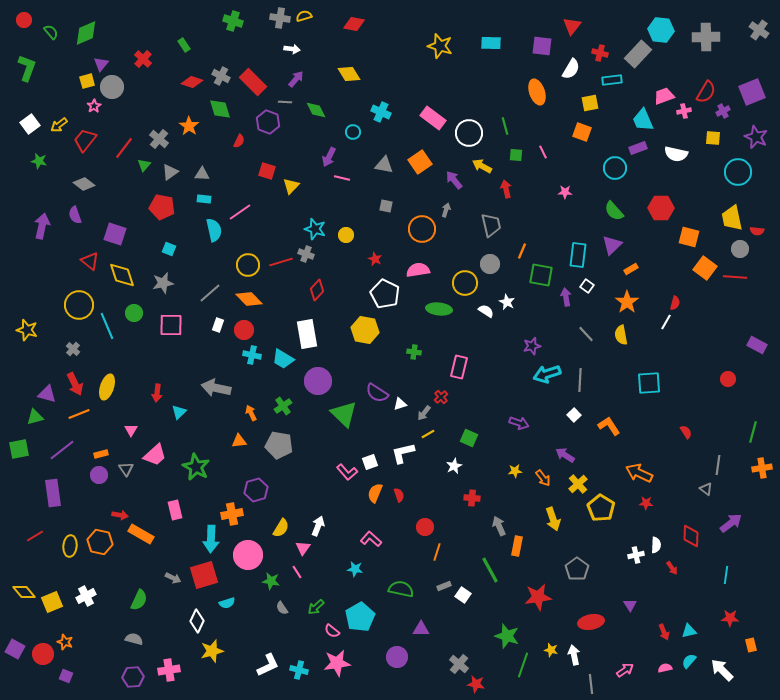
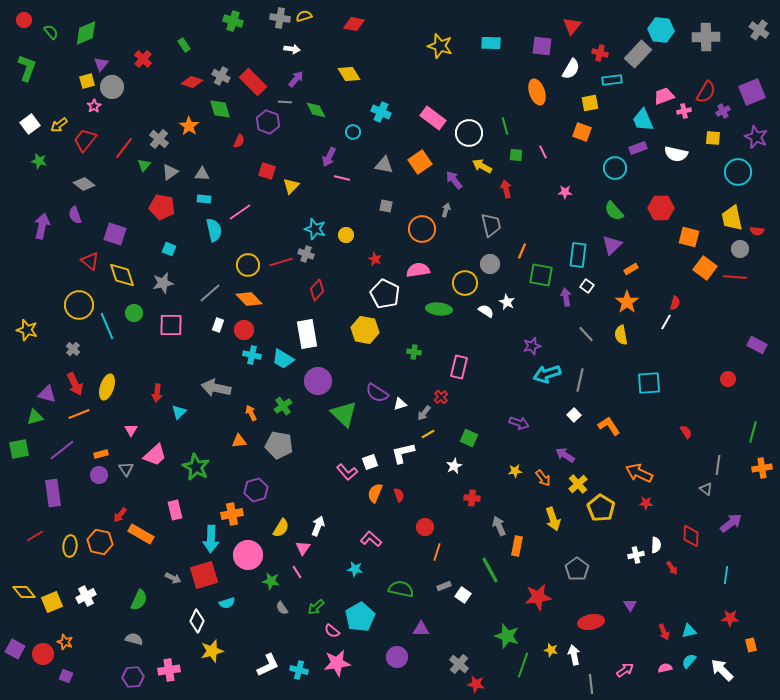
gray line at (580, 380): rotated 10 degrees clockwise
red arrow at (120, 515): rotated 119 degrees clockwise
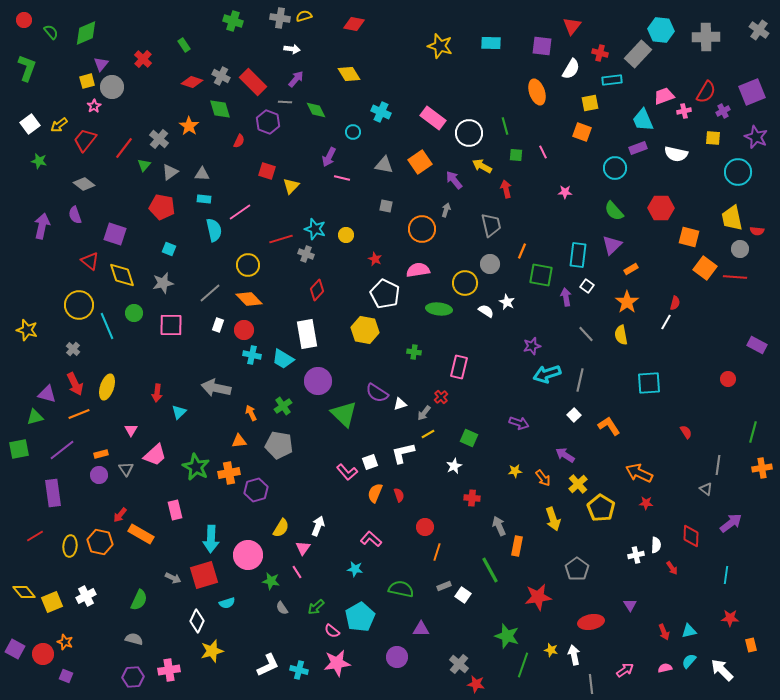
red line at (281, 262): moved 23 px up
orange cross at (232, 514): moved 3 px left, 41 px up
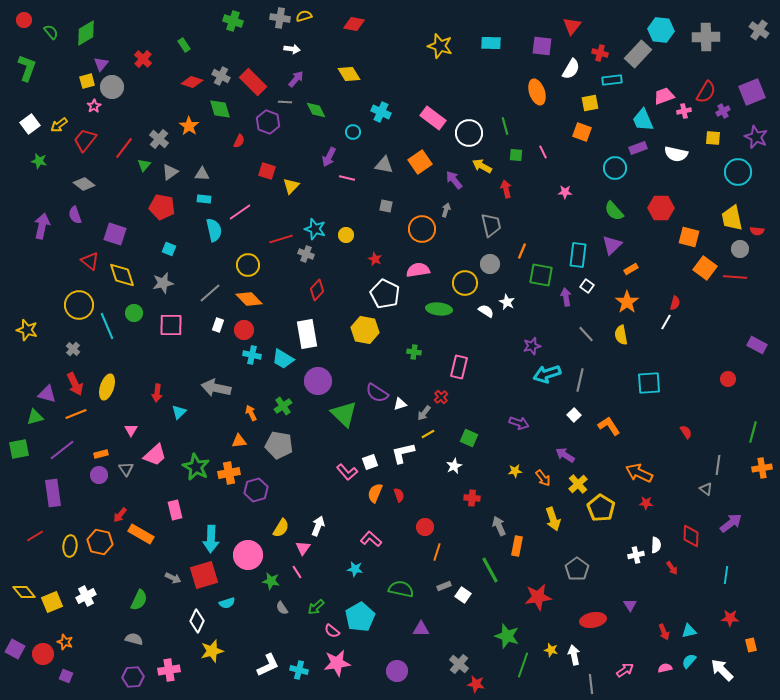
green diamond at (86, 33): rotated 8 degrees counterclockwise
pink line at (342, 178): moved 5 px right
orange line at (79, 414): moved 3 px left
red ellipse at (591, 622): moved 2 px right, 2 px up
purple circle at (397, 657): moved 14 px down
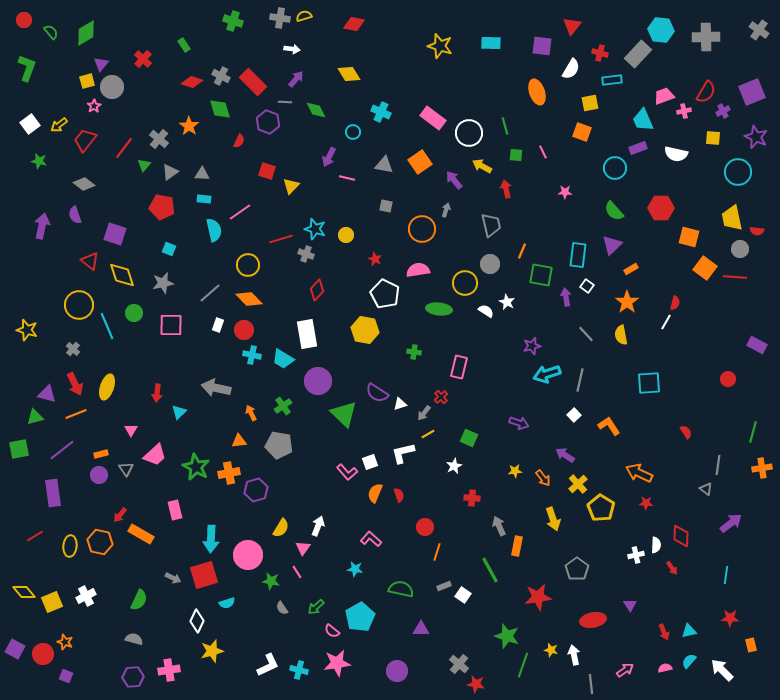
red diamond at (691, 536): moved 10 px left
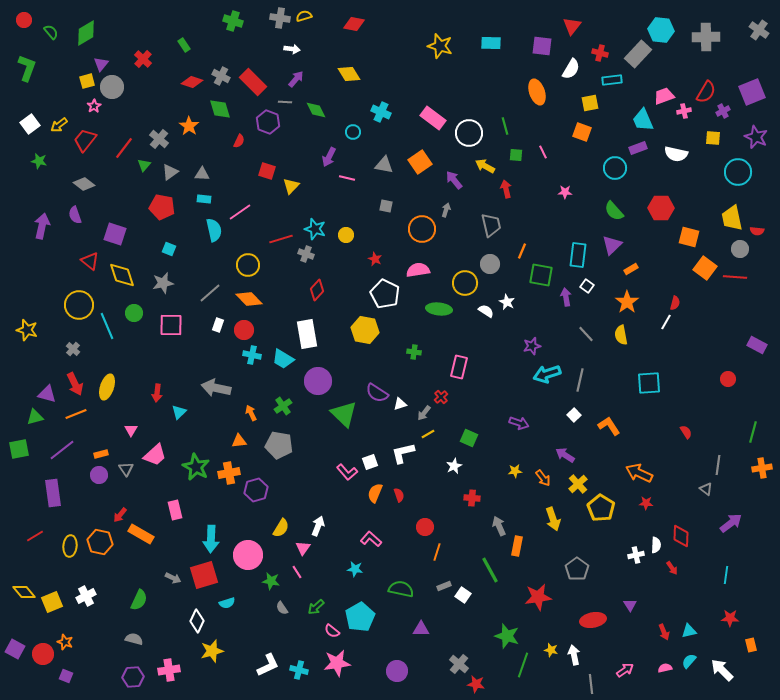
yellow arrow at (482, 166): moved 3 px right
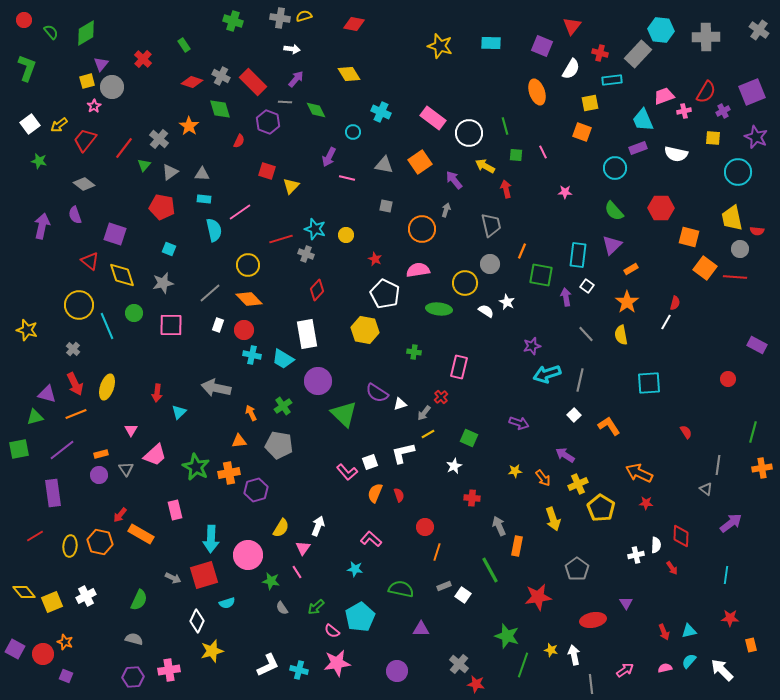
purple square at (542, 46): rotated 15 degrees clockwise
yellow cross at (578, 484): rotated 18 degrees clockwise
purple triangle at (630, 605): moved 4 px left, 2 px up
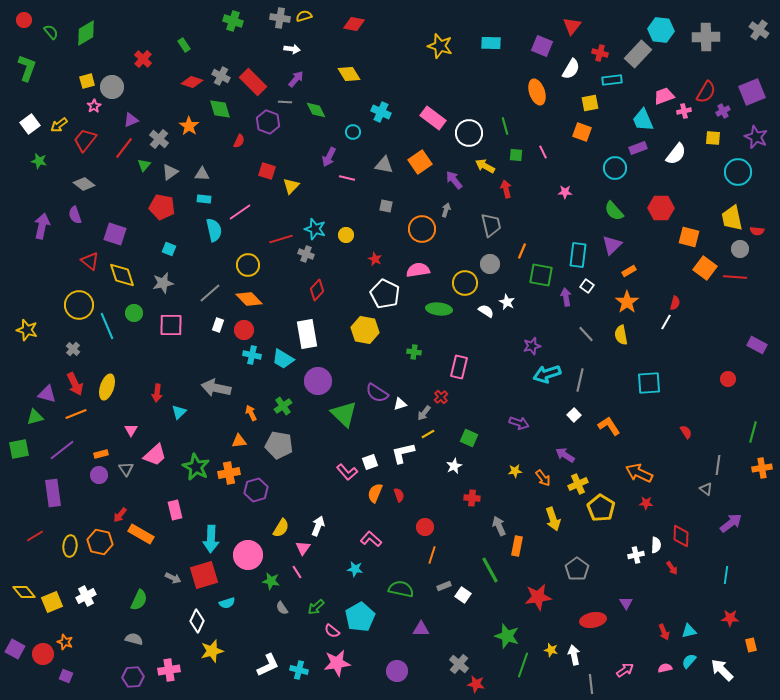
purple triangle at (101, 64): moved 30 px right, 56 px down; rotated 28 degrees clockwise
white semicircle at (676, 154): rotated 65 degrees counterclockwise
orange rectangle at (631, 269): moved 2 px left, 2 px down
orange line at (437, 552): moved 5 px left, 3 px down
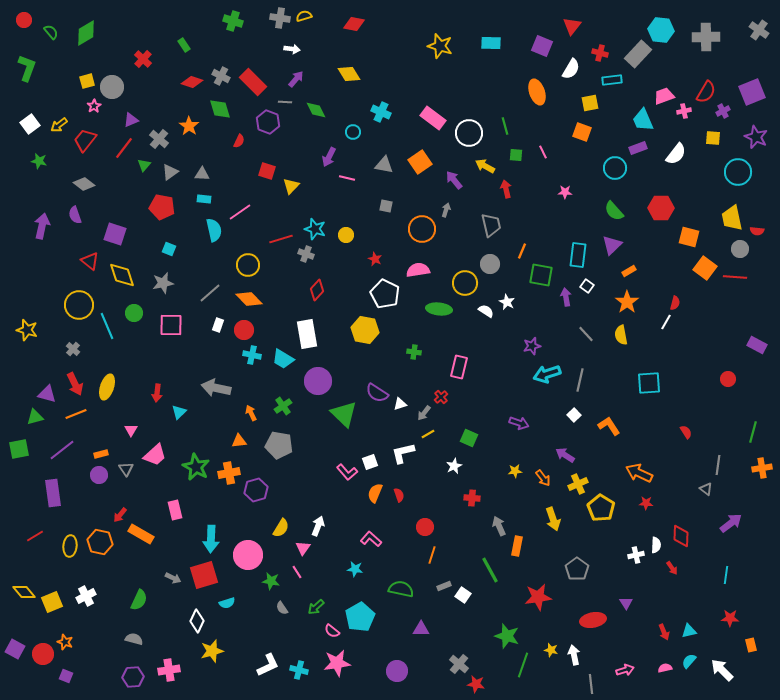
pink arrow at (625, 670): rotated 18 degrees clockwise
